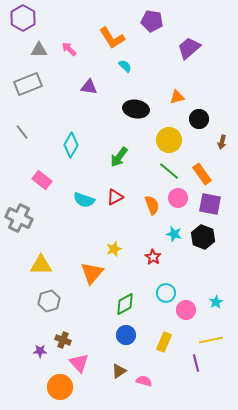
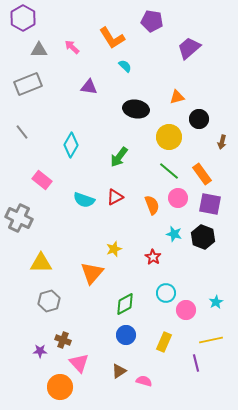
pink arrow at (69, 49): moved 3 px right, 2 px up
yellow circle at (169, 140): moved 3 px up
yellow triangle at (41, 265): moved 2 px up
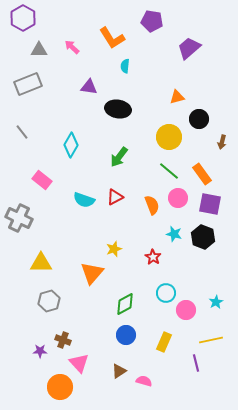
cyan semicircle at (125, 66): rotated 128 degrees counterclockwise
black ellipse at (136, 109): moved 18 px left
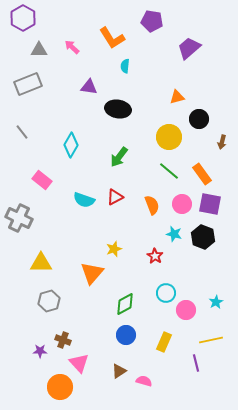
pink circle at (178, 198): moved 4 px right, 6 px down
red star at (153, 257): moved 2 px right, 1 px up
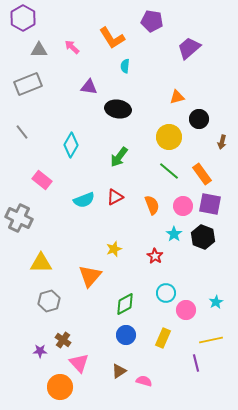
cyan semicircle at (84, 200): rotated 40 degrees counterclockwise
pink circle at (182, 204): moved 1 px right, 2 px down
cyan star at (174, 234): rotated 21 degrees clockwise
orange triangle at (92, 273): moved 2 px left, 3 px down
brown cross at (63, 340): rotated 14 degrees clockwise
yellow rectangle at (164, 342): moved 1 px left, 4 px up
